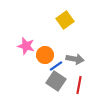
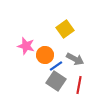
yellow square: moved 9 px down
gray arrow: rotated 18 degrees clockwise
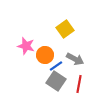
red line: moved 1 px up
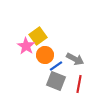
yellow square: moved 27 px left, 7 px down
pink star: rotated 18 degrees clockwise
gray square: rotated 12 degrees counterclockwise
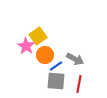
gray square: rotated 18 degrees counterclockwise
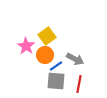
yellow square: moved 9 px right
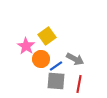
orange circle: moved 4 px left, 4 px down
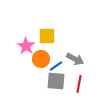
yellow square: rotated 36 degrees clockwise
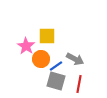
gray square: rotated 12 degrees clockwise
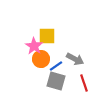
pink star: moved 8 px right
red line: moved 5 px right, 1 px up; rotated 30 degrees counterclockwise
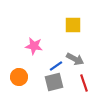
yellow square: moved 26 px right, 11 px up
pink star: rotated 24 degrees counterclockwise
orange circle: moved 22 px left, 18 px down
gray square: moved 2 px left, 1 px down; rotated 30 degrees counterclockwise
